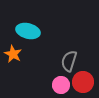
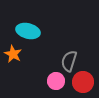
pink circle: moved 5 px left, 4 px up
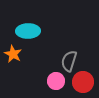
cyan ellipse: rotated 15 degrees counterclockwise
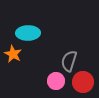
cyan ellipse: moved 2 px down
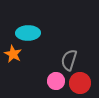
gray semicircle: moved 1 px up
red circle: moved 3 px left, 1 px down
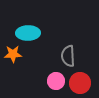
orange star: rotated 30 degrees counterclockwise
gray semicircle: moved 1 px left, 4 px up; rotated 20 degrees counterclockwise
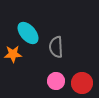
cyan ellipse: rotated 50 degrees clockwise
gray semicircle: moved 12 px left, 9 px up
red circle: moved 2 px right
